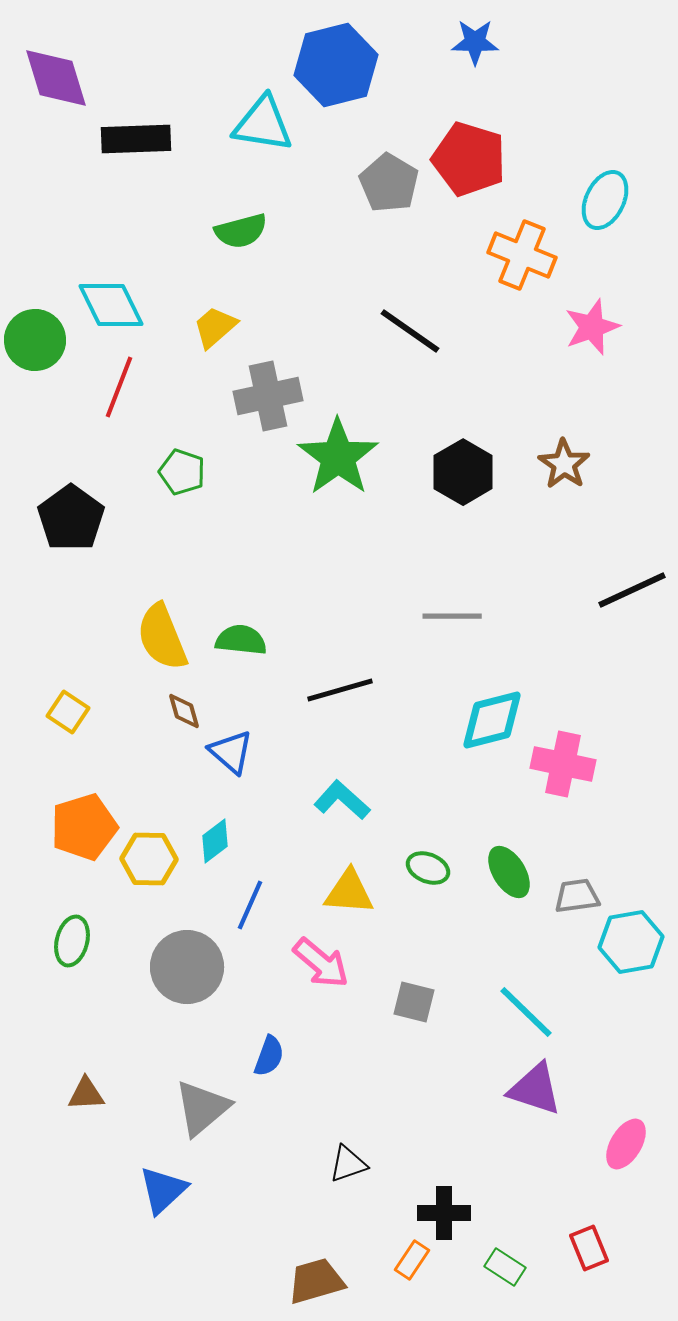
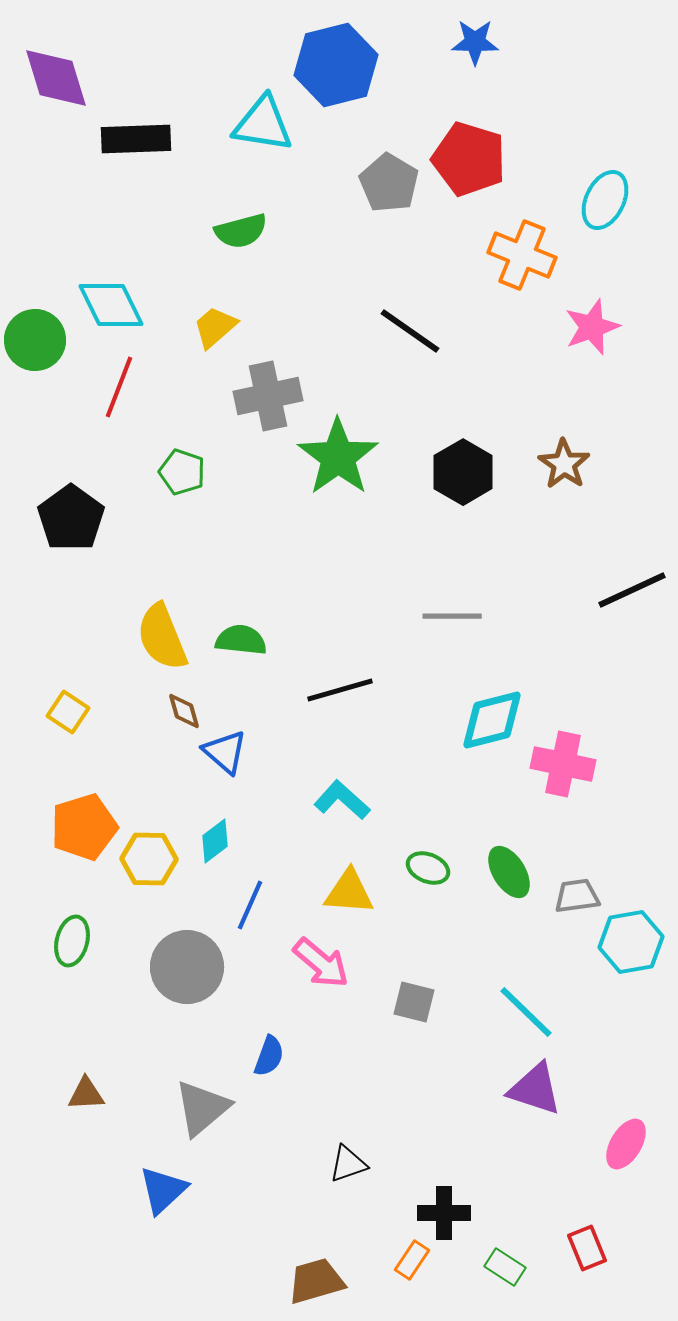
blue triangle at (231, 752): moved 6 px left
red rectangle at (589, 1248): moved 2 px left
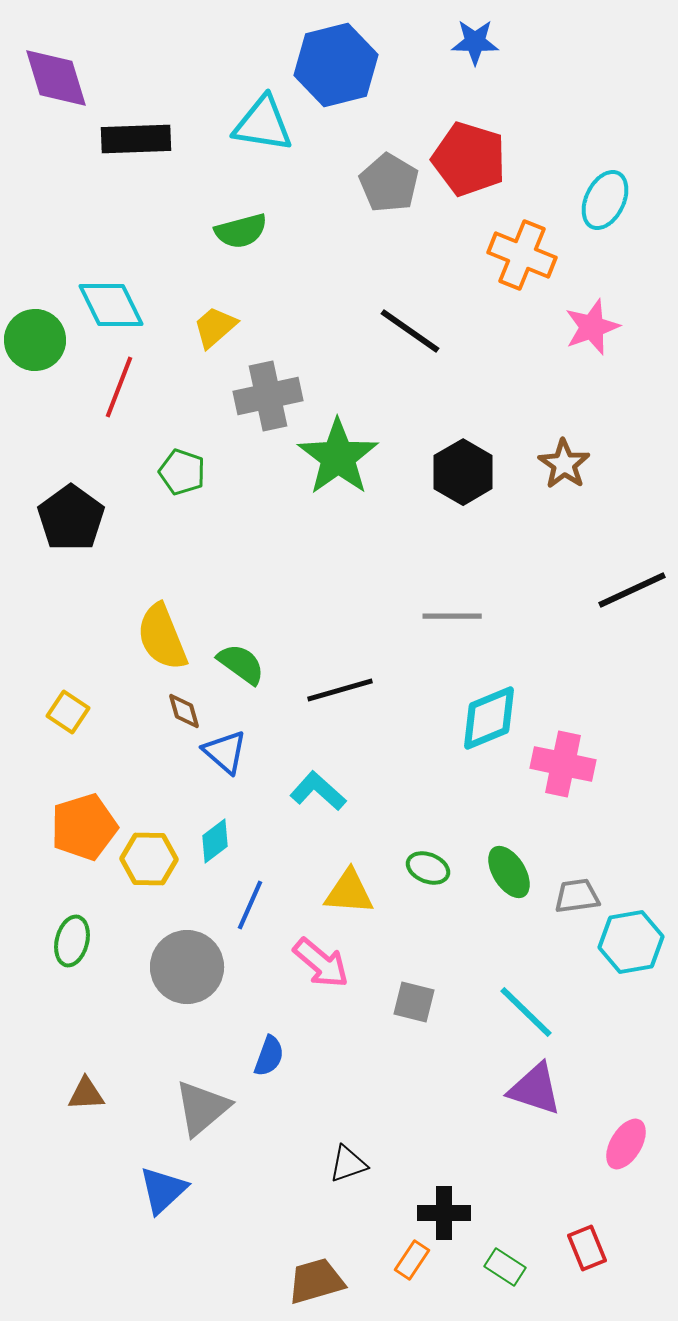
green semicircle at (241, 640): moved 24 px down; rotated 30 degrees clockwise
cyan diamond at (492, 720): moved 3 px left, 2 px up; rotated 8 degrees counterclockwise
cyan L-shape at (342, 800): moved 24 px left, 9 px up
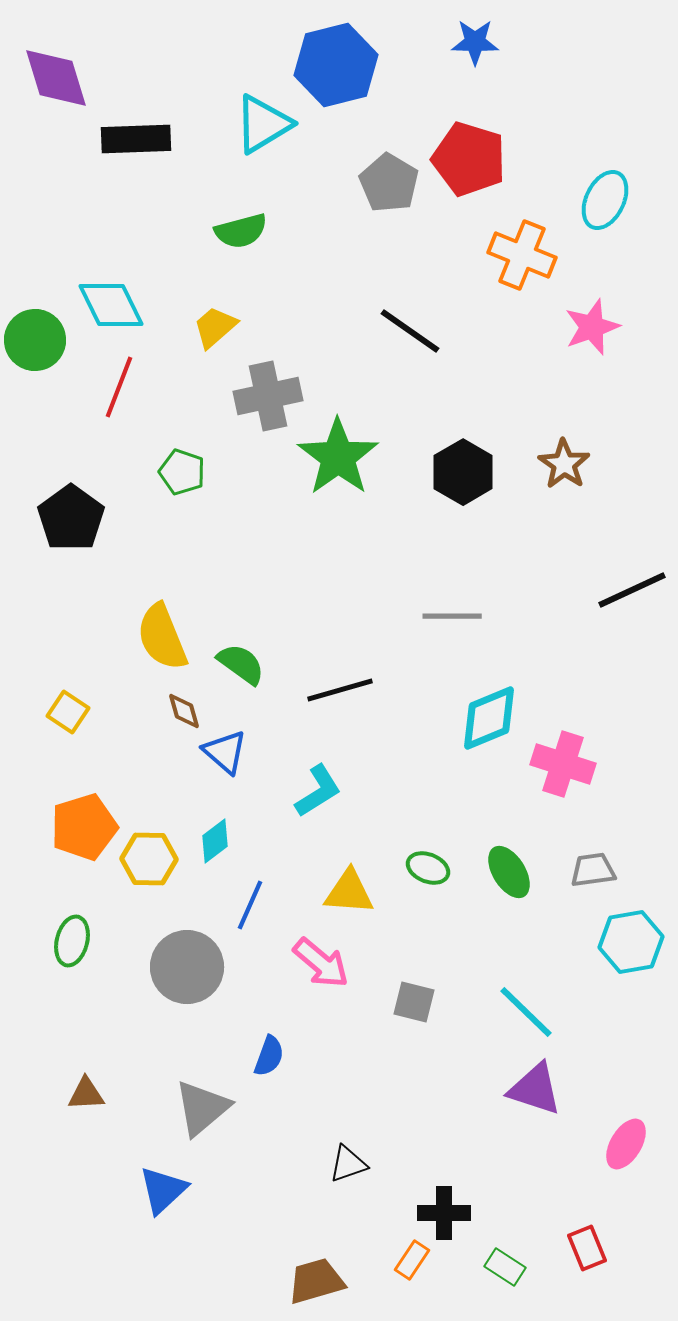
cyan triangle at (263, 124): rotated 40 degrees counterclockwise
pink cross at (563, 764): rotated 6 degrees clockwise
cyan L-shape at (318, 791): rotated 106 degrees clockwise
gray trapezoid at (577, 896): moved 16 px right, 26 px up
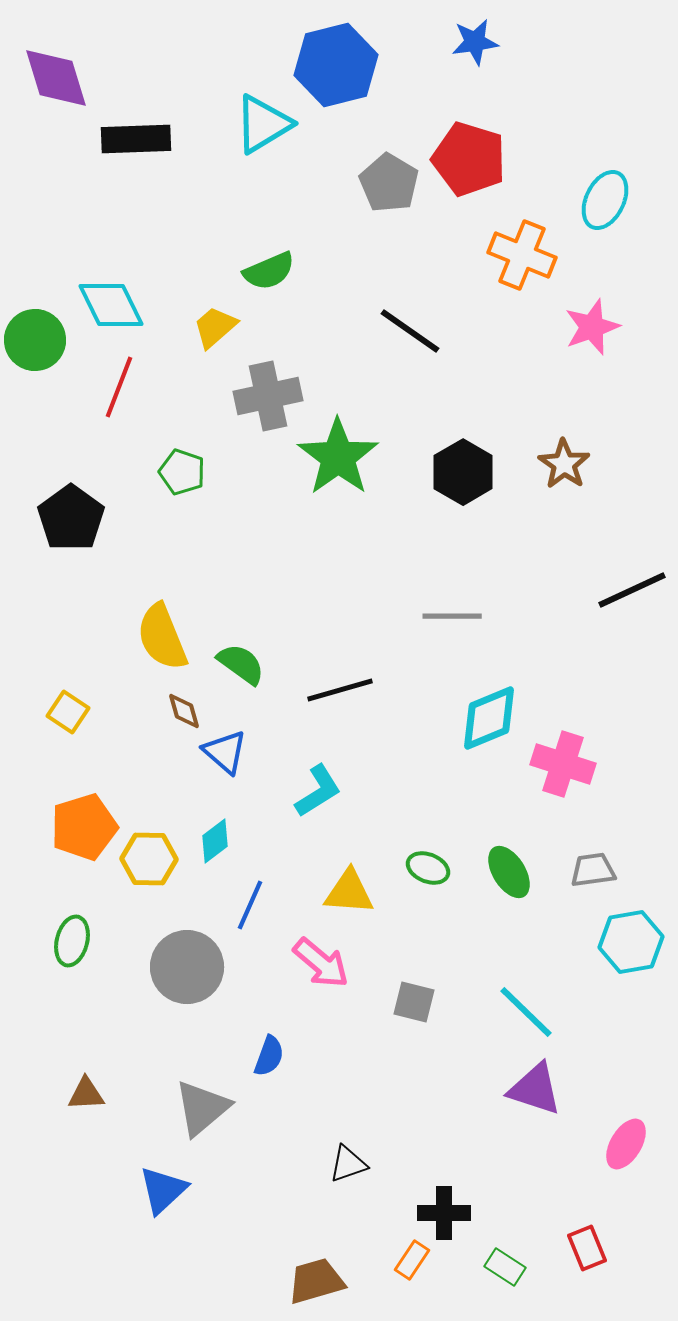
blue star at (475, 42): rotated 9 degrees counterclockwise
green semicircle at (241, 231): moved 28 px right, 40 px down; rotated 8 degrees counterclockwise
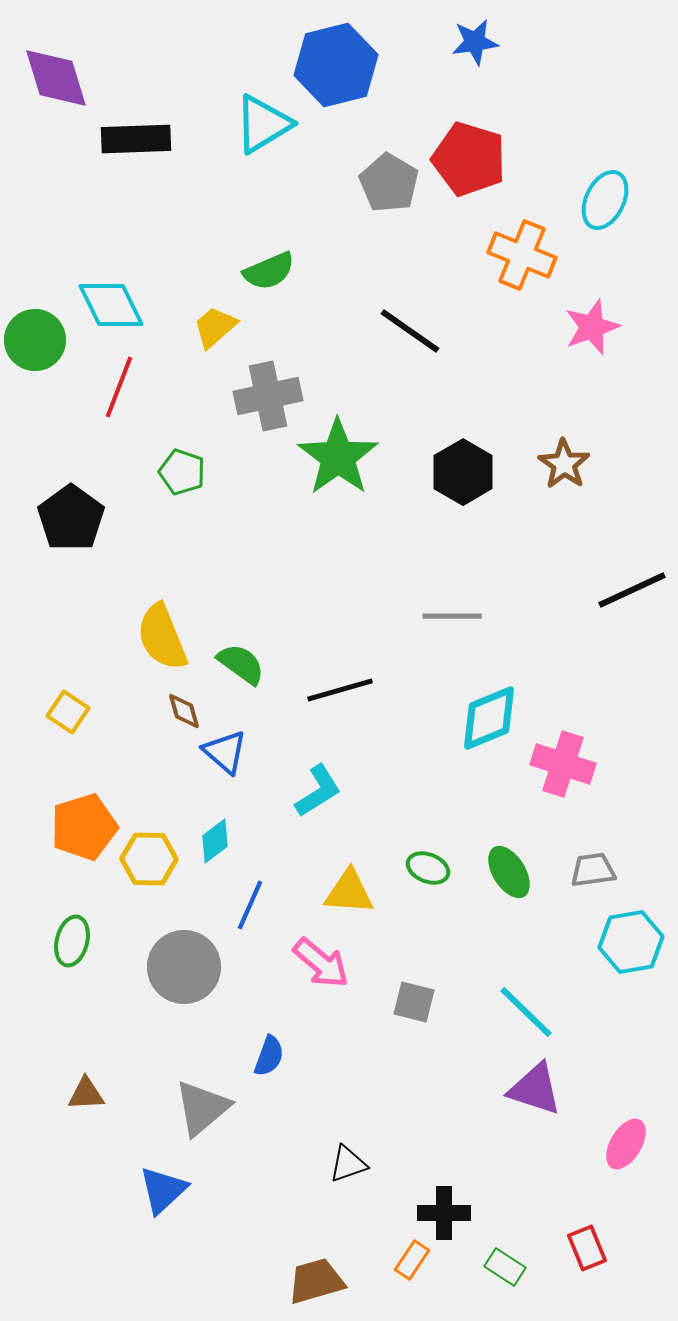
gray circle at (187, 967): moved 3 px left
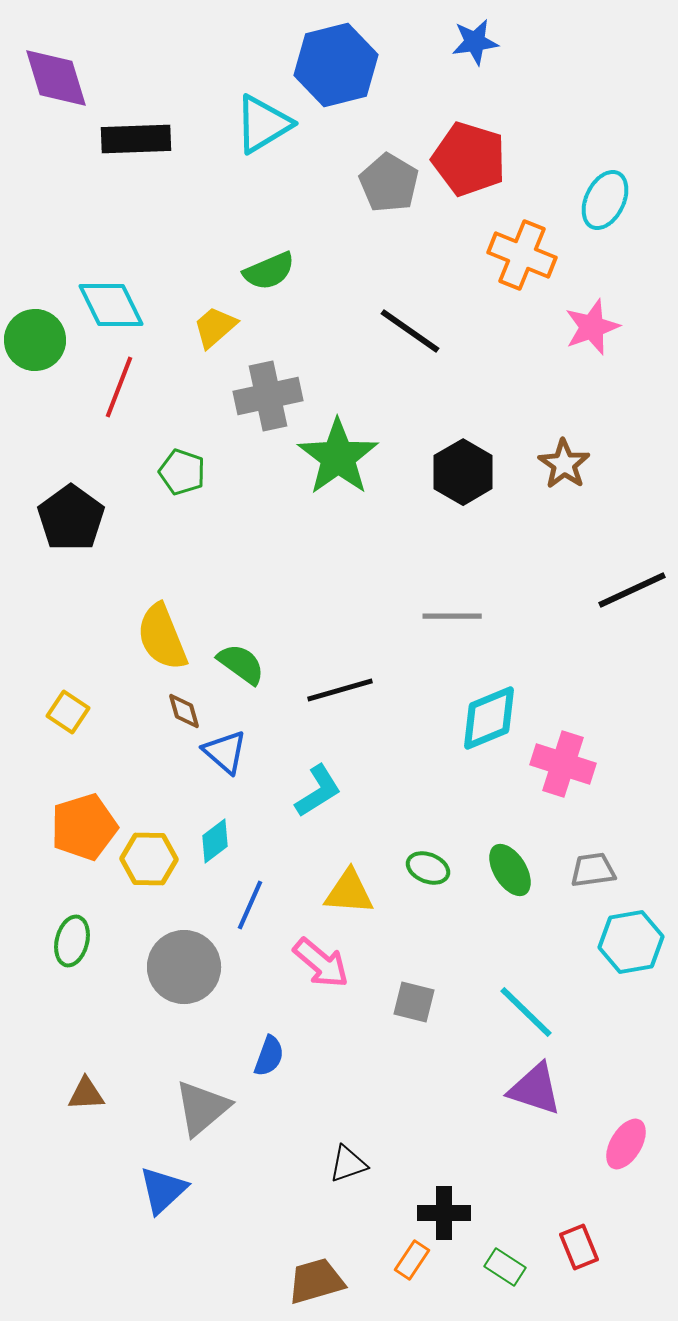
green ellipse at (509, 872): moved 1 px right, 2 px up
red rectangle at (587, 1248): moved 8 px left, 1 px up
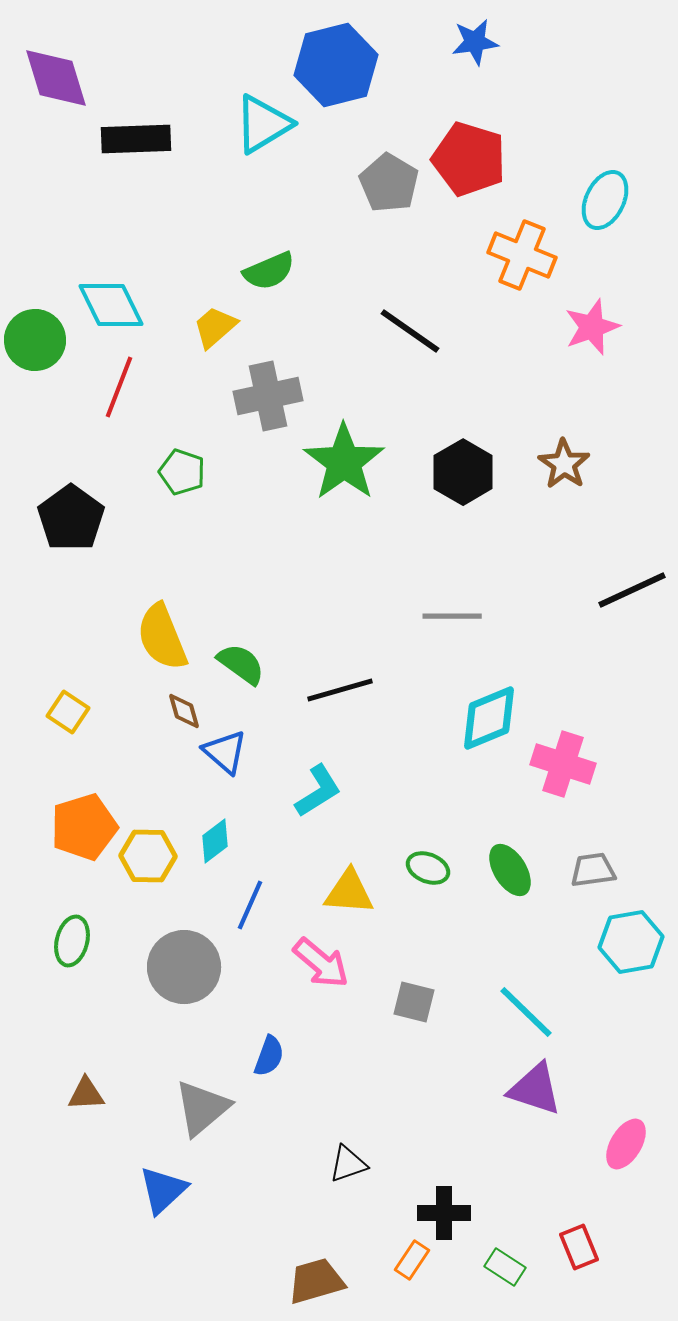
green star at (338, 457): moved 6 px right, 5 px down
yellow hexagon at (149, 859): moved 1 px left, 3 px up
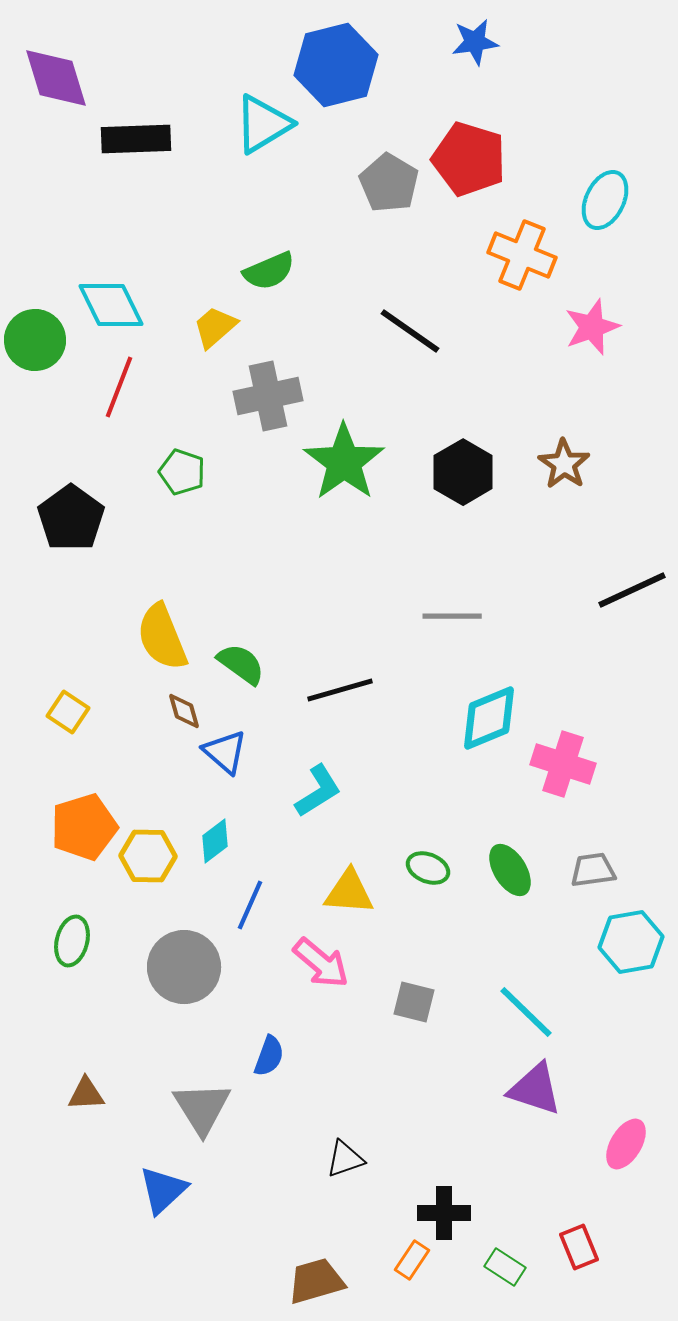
gray triangle at (202, 1108): rotated 22 degrees counterclockwise
black triangle at (348, 1164): moved 3 px left, 5 px up
